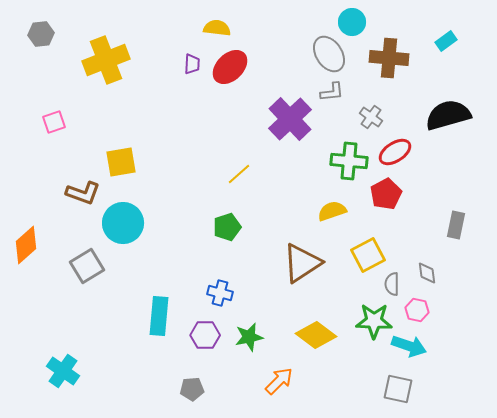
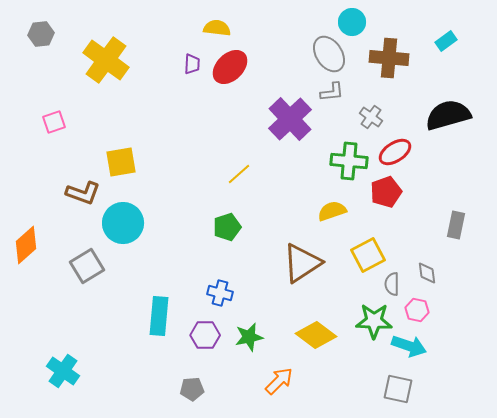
yellow cross at (106, 60): rotated 33 degrees counterclockwise
red pentagon at (386, 194): moved 2 px up; rotated 8 degrees clockwise
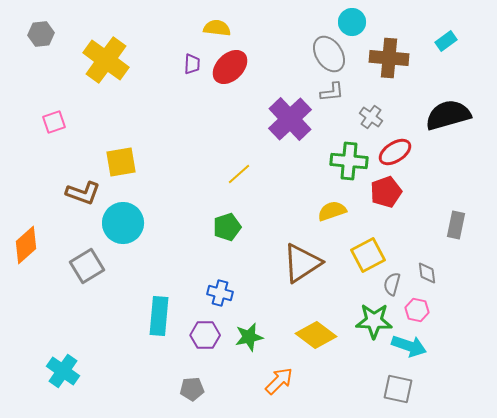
gray semicircle at (392, 284): rotated 15 degrees clockwise
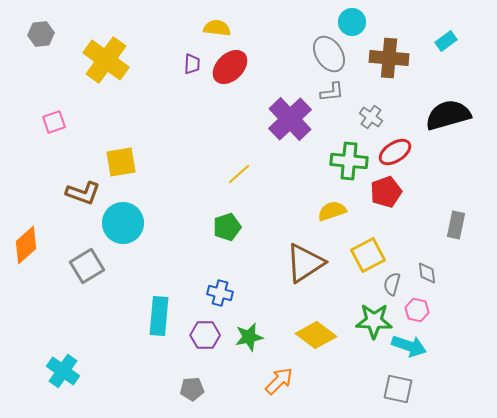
brown triangle at (302, 263): moved 3 px right
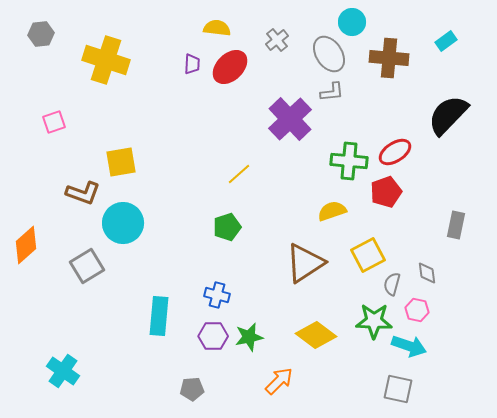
yellow cross at (106, 60): rotated 18 degrees counterclockwise
black semicircle at (448, 115): rotated 30 degrees counterclockwise
gray cross at (371, 117): moved 94 px left, 77 px up; rotated 15 degrees clockwise
blue cross at (220, 293): moved 3 px left, 2 px down
purple hexagon at (205, 335): moved 8 px right, 1 px down
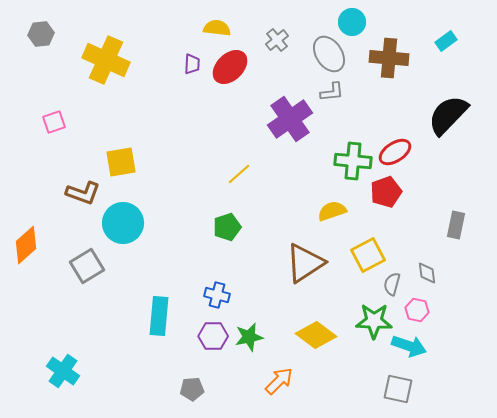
yellow cross at (106, 60): rotated 6 degrees clockwise
purple cross at (290, 119): rotated 9 degrees clockwise
green cross at (349, 161): moved 4 px right
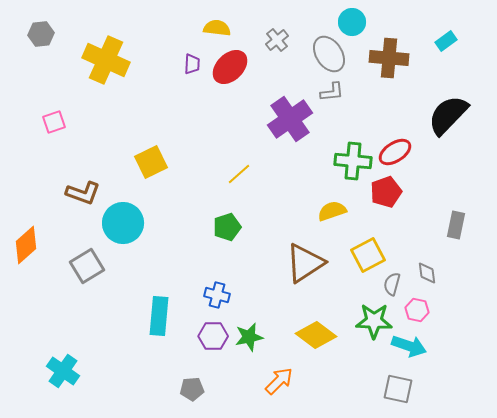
yellow square at (121, 162): moved 30 px right; rotated 16 degrees counterclockwise
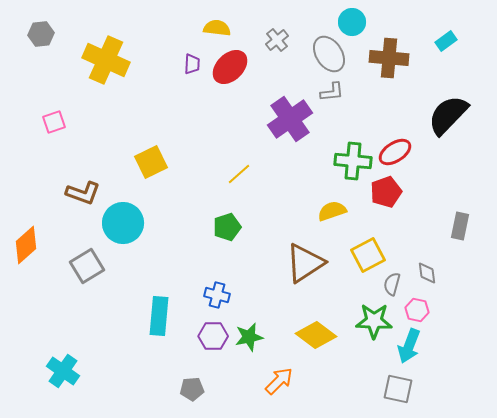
gray rectangle at (456, 225): moved 4 px right, 1 px down
cyan arrow at (409, 346): rotated 92 degrees clockwise
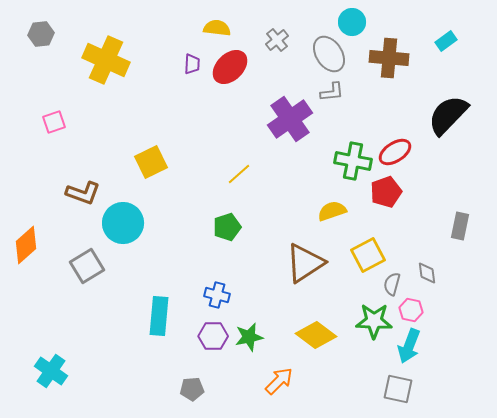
green cross at (353, 161): rotated 6 degrees clockwise
pink hexagon at (417, 310): moved 6 px left
cyan cross at (63, 371): moved 12 px left
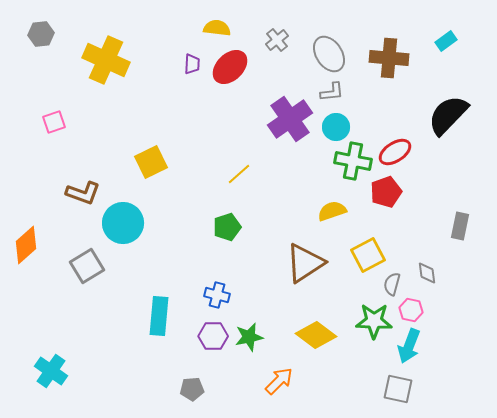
cyan circle at (352, 22): moved 16 px left, 105 px down
